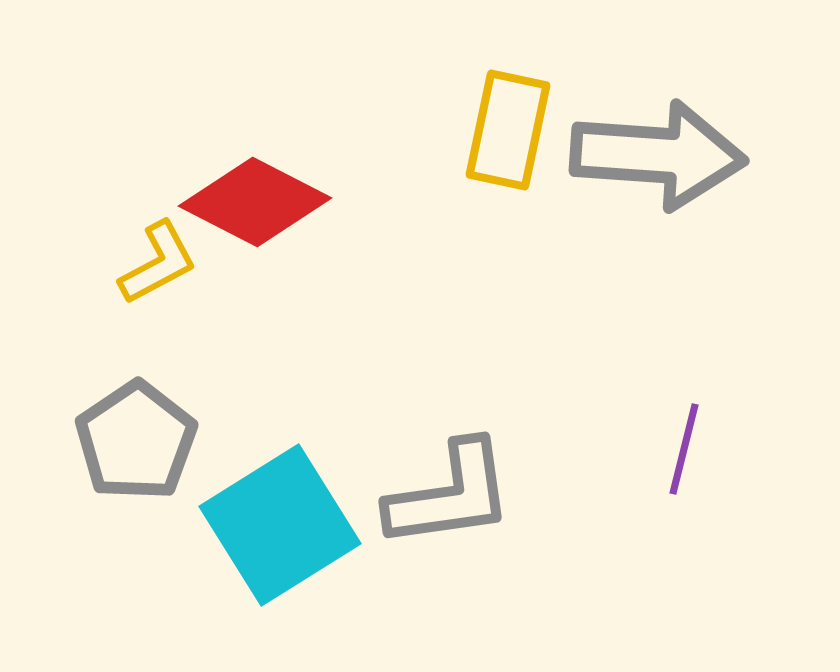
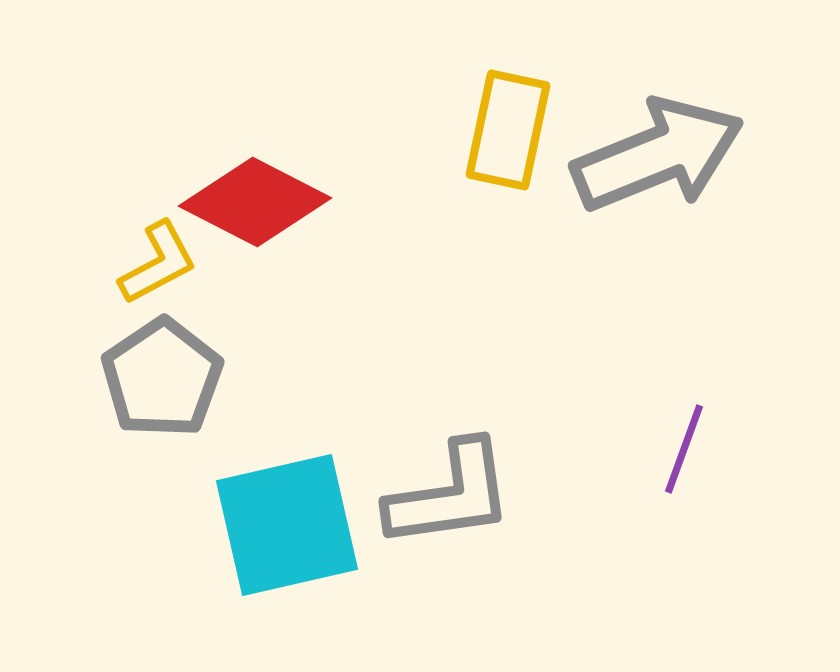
gray arrow: rotated 26 degrees counterclockwise
gray pentagon: moved 26 px right, 63 px up
purple line: rotated 6 degrees clockwise
cyan square: moved 7 px right; rotated 19 degrees clockwise
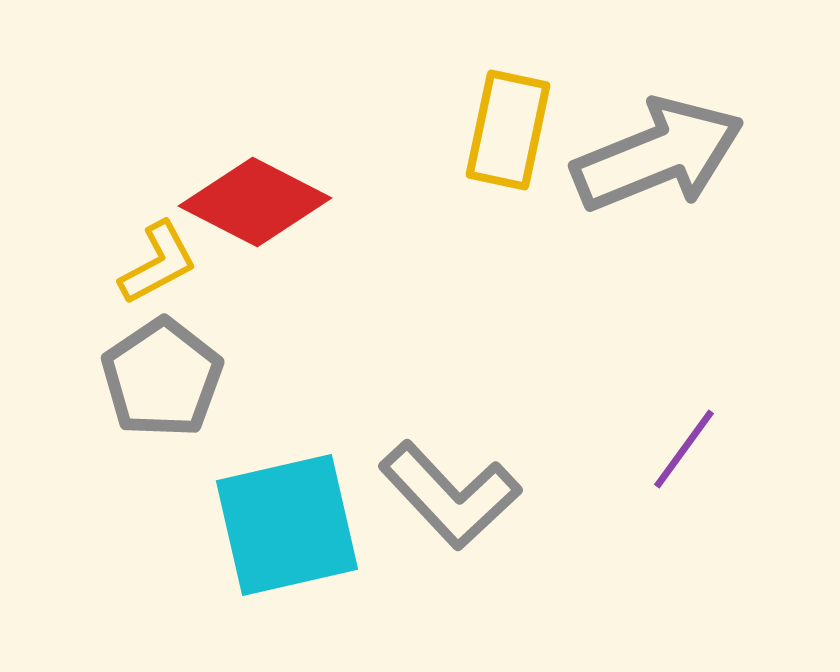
purple line: rotated 16 degrees clockwise
gray L-shape: rotated 55 degrees clockwise
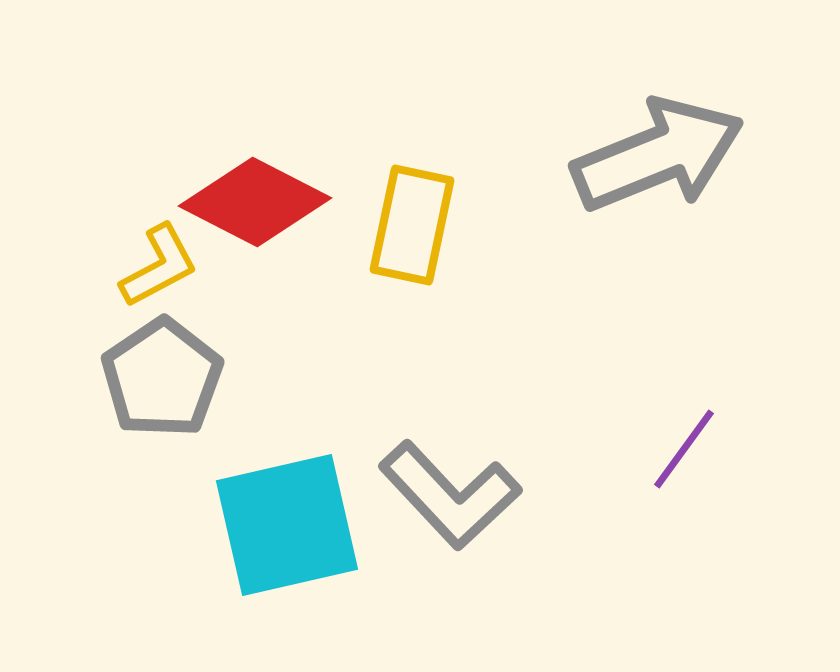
yellow rectangle: moved 96 px left, 95 px down
yellow L-shape: moved 1 px right, 3 px down
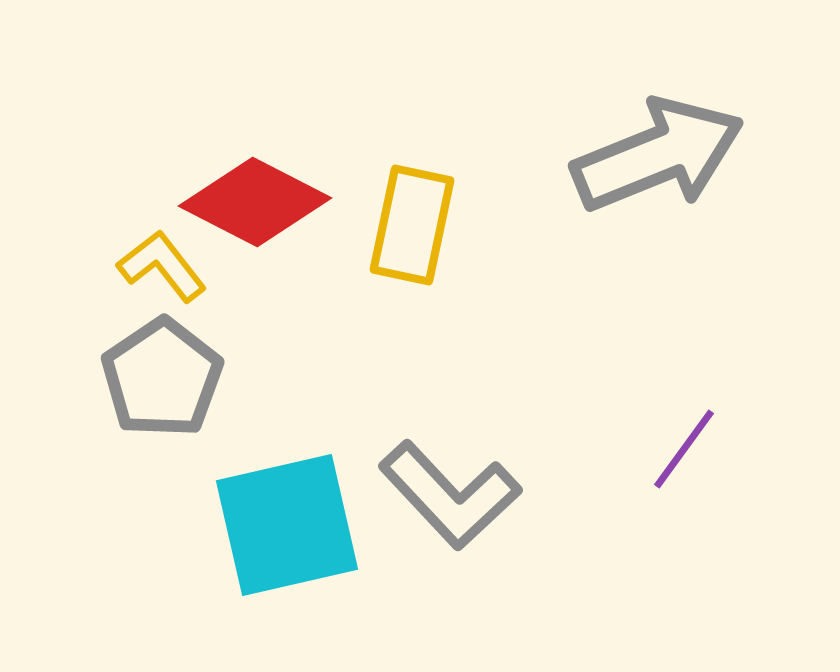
yellow L-shape: moved 3 px right; rotated 100 degrees counterclockwise
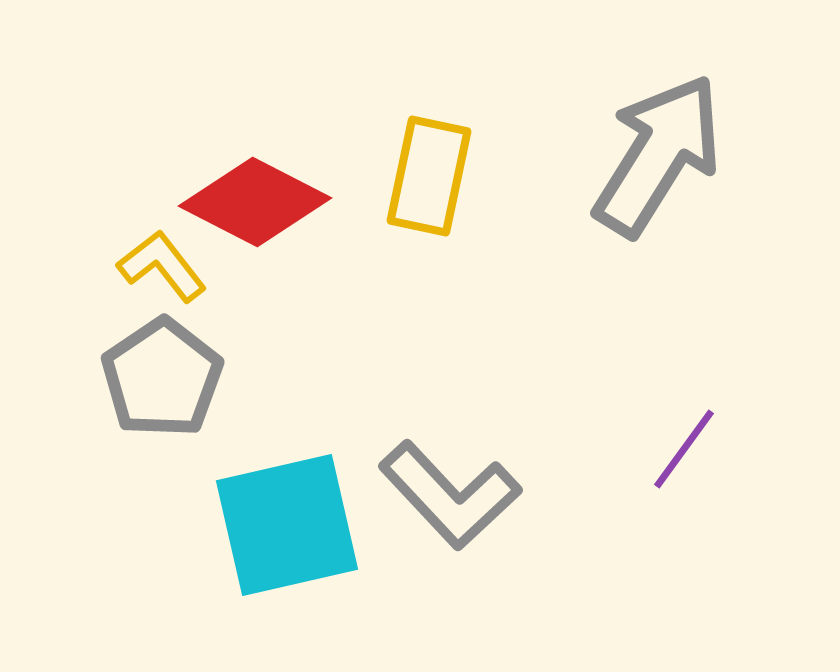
gray arrow: rotated 36 degrees counterclockwise
yellow rectangle: moved 17 px right, 49 px up
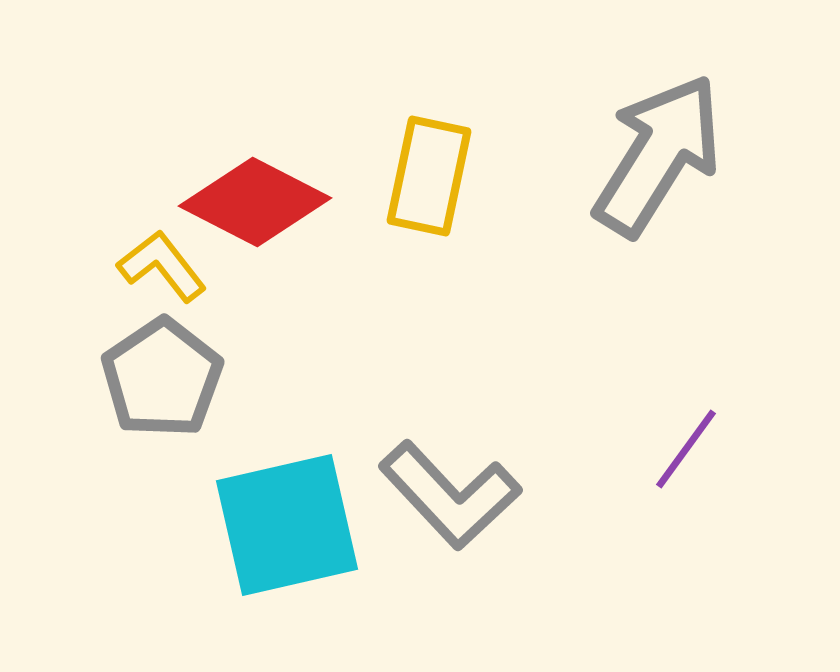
purple line: moved 2 px right
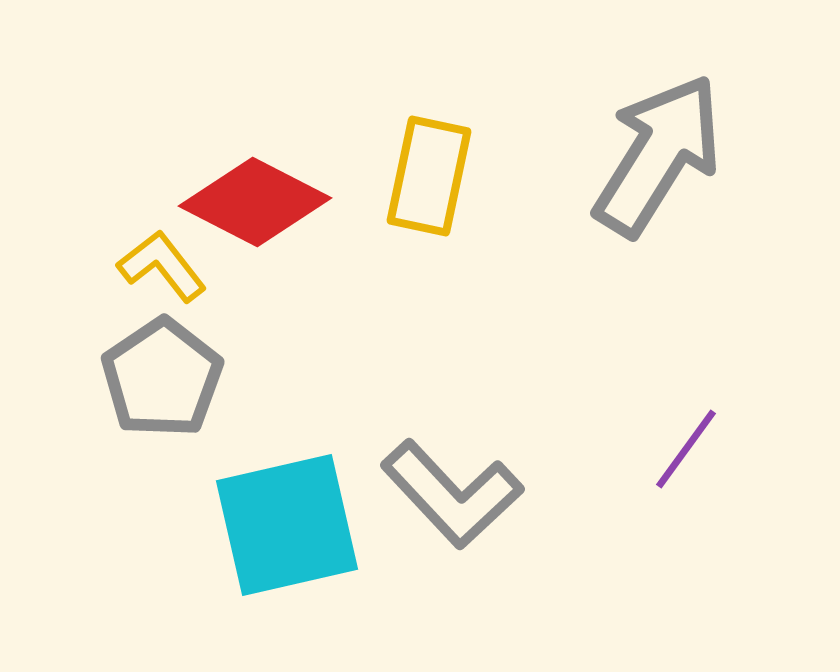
gray L-shape: moved 2 px right, 1 px up
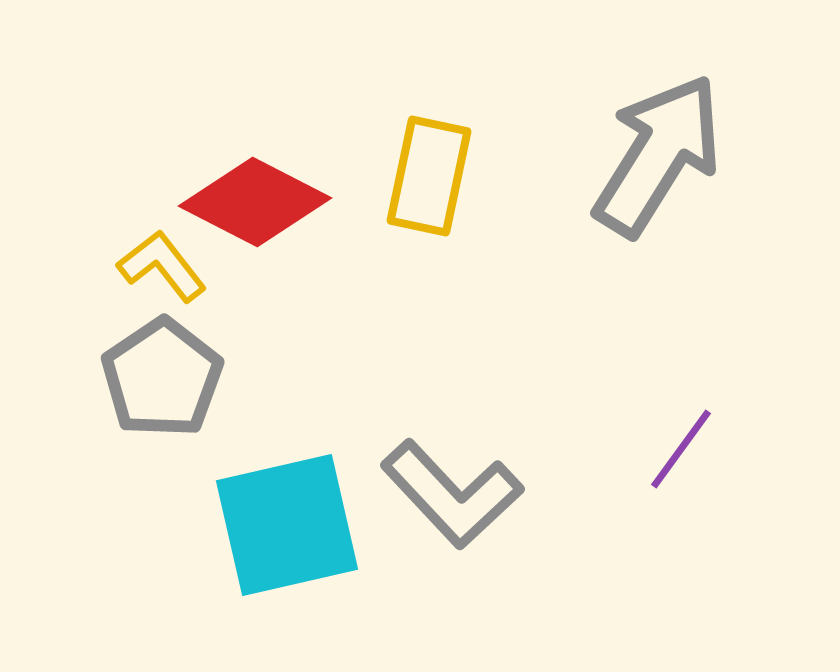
purple line: moved 5 px left
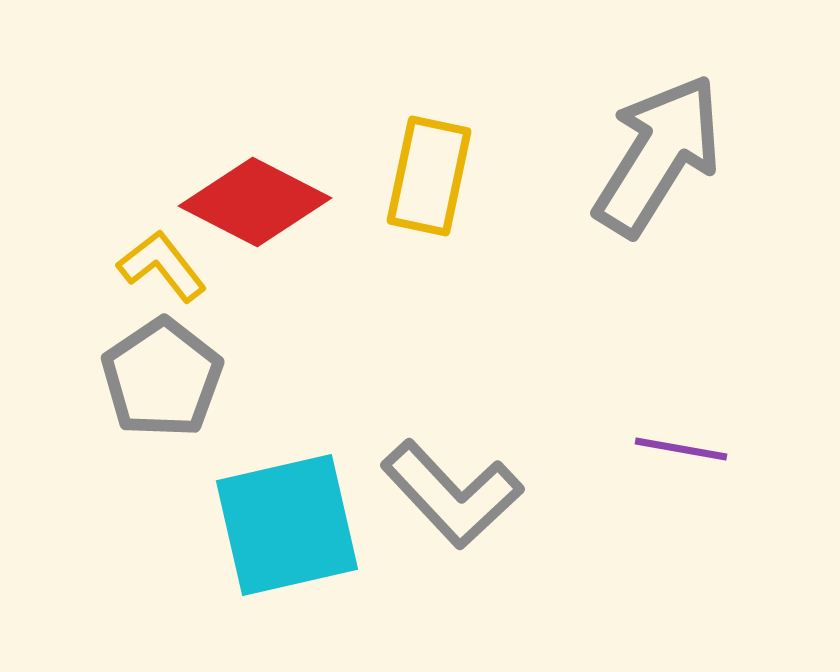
purple line: rotated 64 degrees clockwise
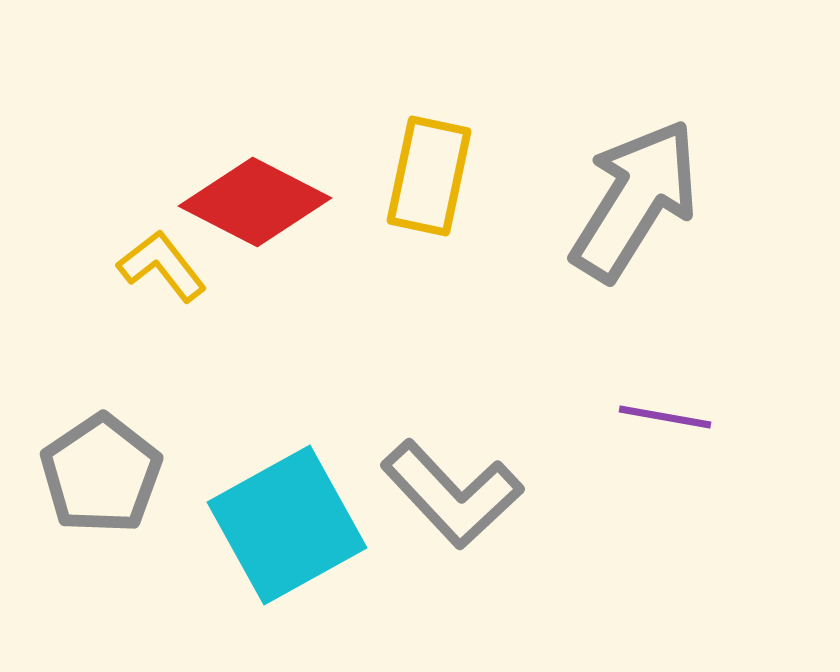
gray arrow: moved 23 px left, 45 px down
gray pentagon: moved 61 px left, 96 px down
purple line: moved 16 px left, 32 px up
cyan square: rotated 16 degrees counterclockwise
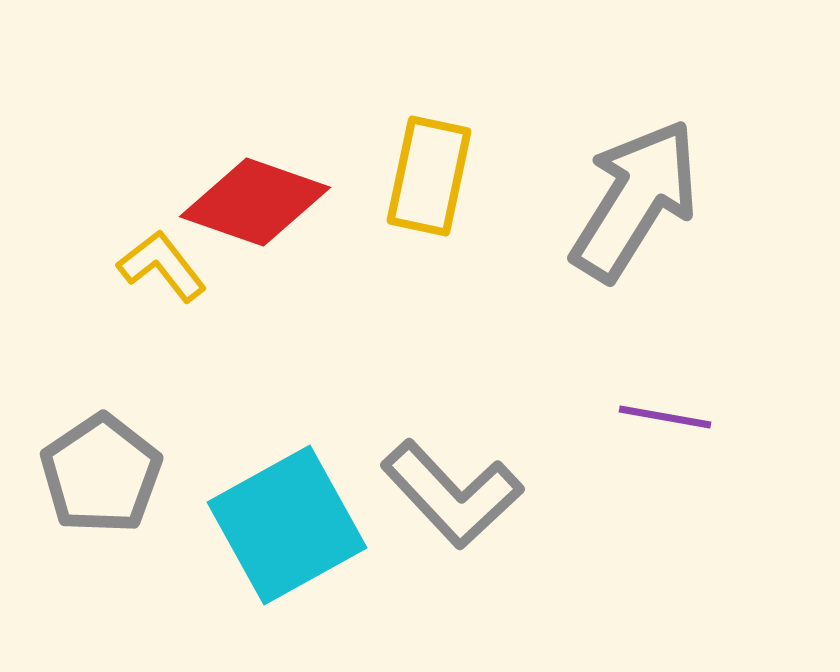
red diamond: rotated 8 degrees counterclockwise
